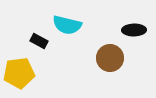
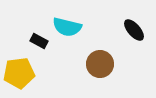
cyan semicircle: moved 2 px down
black ellipse: rotated 50 degrees clockwise
brown circle: moved 10 px left, 6 px down
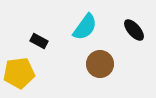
cyan semicircle: moved 18 px right; rotated 68 degrees counterclockwise
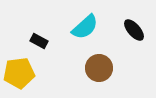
cyan semicircle: rotated 12 degrees clockwise
brown circle: moved 1 px left, 4 px down
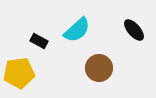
cyan semicircle: moved 8 px left, 3 px down
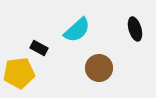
black ellipse: moved 1 px right, 1 px up; rotated 25 degrees clockwise
black rectangle: moved 7 px down
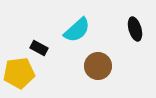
brown circle: moved 1 px left, 2 px up
